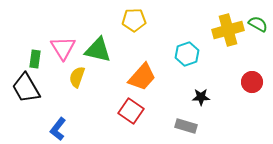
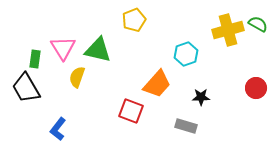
yellow pentagon: rotated 20 degrees counterclockwise
cyan hexagon: moved 1 px left
orange trapezoid: moved 15 px right, 7 px down
red circle: moved 4 px right, 6 px down
red square: rotated 15 degrees counterclockwise
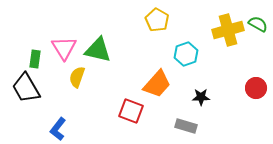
yellow pentagon: moved 23 px right; rotated 20 degrees counterclockwise
pink triangle: moved 1 px right
